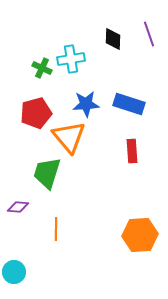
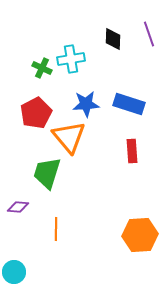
red pentagon: rotated 12 degrees counterclockwise
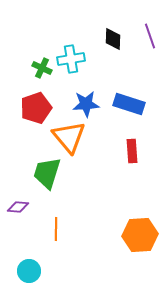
purple line: moved 1 px right, 2 px down
red pentagon: moved 5 px up; rotated 8 degrees clockwise
cyan circle: moved 15 px right, 1 px up
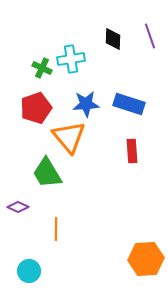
green trapezoid: rotated 48 degrees counterclockwise
purple diamond: rotated 20 degrees clockwise
orange hexagon: moved 6 px right, 24 px down
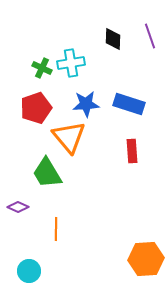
cyan cross: moved 4 px down
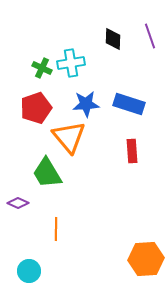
purple diamond: moved 4 px up
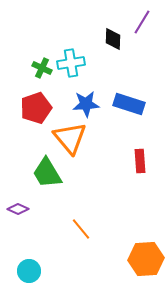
purple line: moved 8 px left, 14 px up; rotated 50 degrees clockwise
orange triangle: moved 1 px right, 1 px down
red rectangle: moved 8 px right, 10 px down
purple diamond: moved 6 px down
orange line: moved 25 px right; rotated 40 degrees counterclockwise
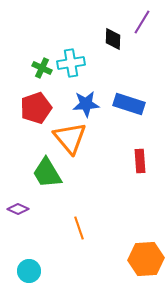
orange line: moved 2 px left, 1 px up; rotated 20 degrees clockwise
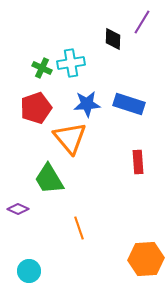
blue star: moved 1 px right
red rectangle: moved 2 px left, 1 px down
green trapezoid: moved 2 px right, 6 px down
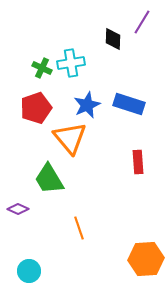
blue star: moved 1 px down; rotated 20 degrees counterclockwise
